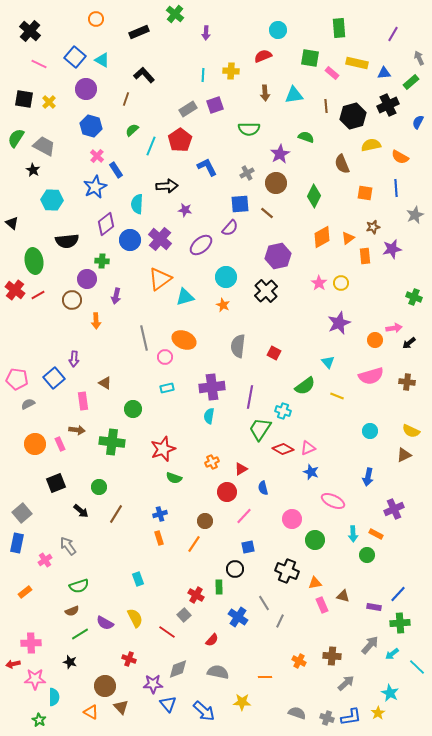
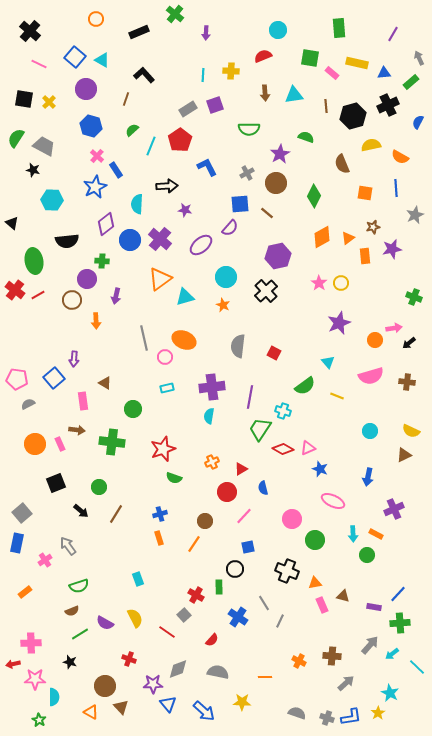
black star at (33, 170): rotated 16 degrees counterclockwise
blue star at (311, 472): moved 9 px right, 3 px up
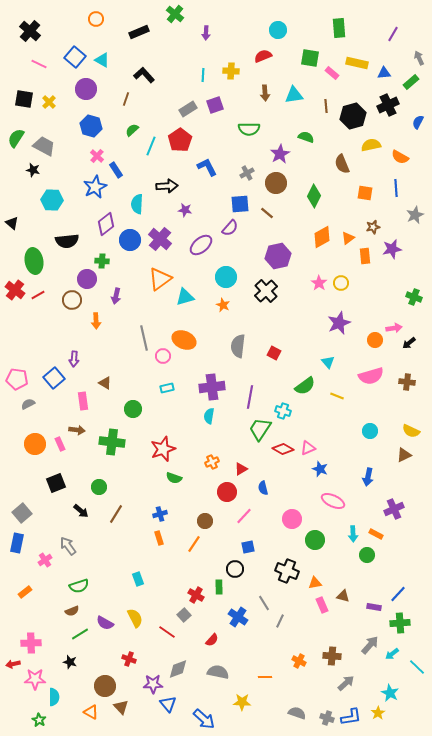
pink circle at (165, 357): moved 2 px left, 1 px up
blue arrow at (204, 711): moved 8 px down
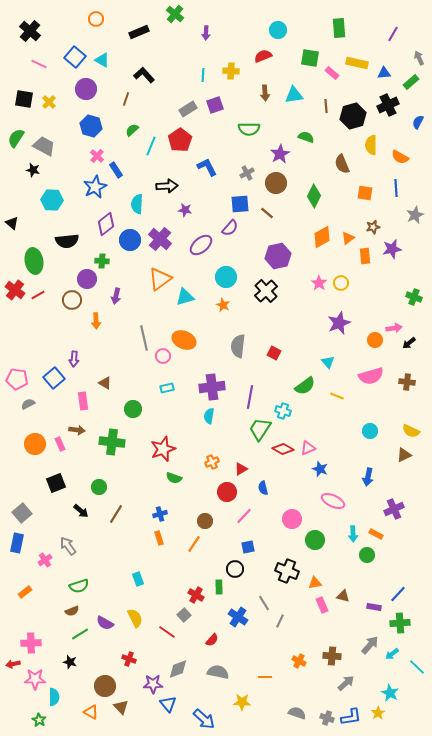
yellow semicircle at (371, 145): rotated 78 degrees counterclockwise
